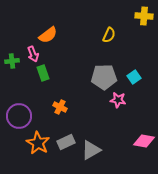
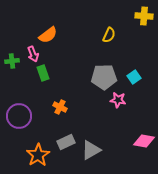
orange star: moved 12 px down; rotated 10 degrees clockwise
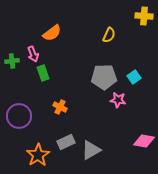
orange semicircle: moved 4 px right, 2 px up
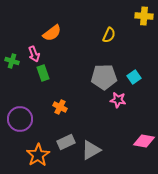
pink arrow: moved 1 px right
green cross: rotated 24 degrees clockwise
purple circle: moved 1 px right, 3 px down
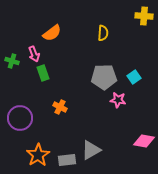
yellow semicircle: moved 6 px left, 2 px up; rotated 21 degrees counterclockwise
purple circle: moved 1 px up
gray rectangle: moved 1 px right, 18 px down; rotated 18 degrees clockwise
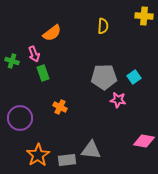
yellow semicircle: moved 7 px up
gray triangle: rotated 35 degrees clockwise
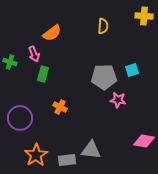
green cross: moved 2 px left, 1 px down
green rectangle: moved 1 px down; rotated 35 degrees clockwise
cyan square: moved 2 px left, 7 px up; rotated 16 degrees clockwise
orange star: moved 2 px left
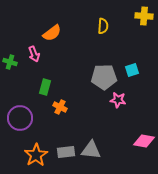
green rectangle: moved 2 px right, 13 px down
gray rectangle: moved 1 px left, 8 px up
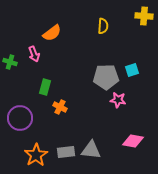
gray pentagon: moved 2 px right
pink diamond: moved 11 px left
